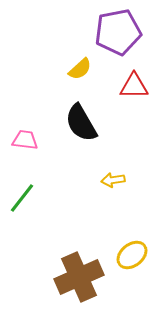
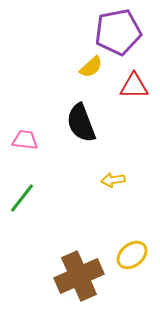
yellow semicircle: moved 11 px right, 2 px up
black semicircle: rotated 9 degrees clockwise
brown cross: moved 1 px up
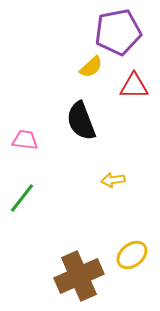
black semicircle: moved 2 px up
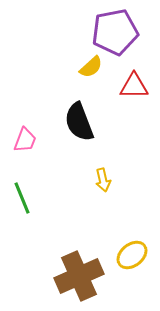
purple pentagon: moved 3 px left
black semicircle: moved 2 px left, 1 px down
pink trapezoid: rotated 104 degrees clockwise
yellow arrow: moved 10 px left; rotated 95 degrees counterclockwise
green line: rotated 60 degrees counterclockwise
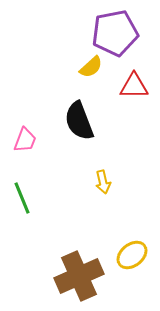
purple pentagon: moved 1 px down
black semicircle: moved 1 px up
yellow arrow: moved 2 px down
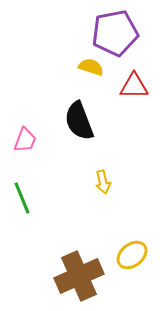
yellow semicircle: rotated 120 degrees counterclockwise
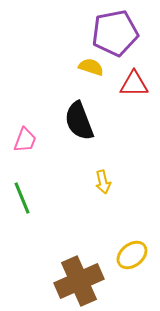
red triangle: moved 2 px up
brown cross: moved 5 px down
